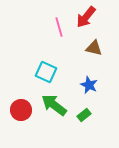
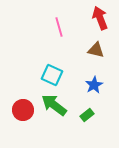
red arrow: moved 14 px right, 1 px down; rotated 120 degrees clockwise
brown triangle: moved 2 px right, 2 px down
cyan square: moved 6 px right, 3 px down
blue star: moved 5 px right; rotated 18 degrees clockwise
red circle: moved 2 px right
green rectangle: moved 3 px right
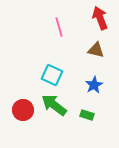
green rectangle: rotated 56 degrees clockwise
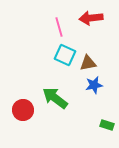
red arrow: moved 9 px left; rotated 75 degrees counterclockwise
brown triangle: moved 8 px left, 13 px down; rotated 24 degrees counterclockwise
cyan square: moved 13 px right, 20 px up
blue star: rotated 18 degrees clockwise
green arrow: moved 1 px right, 7 px up
green rectangle: moved 20 px right, 10 px down
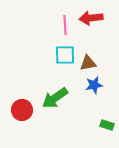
pink line: moved 6 px right, 2 px up; rotated 12 degrees clockwise
cyan square: rotated 25 degrees counterclockwise
green arrow: rotated 72 degrees counterclockwise
red circle: moved 1 px left
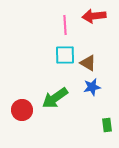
red arrow: moved 3 px right, 2 px up
brown triangle: rotated 42 degrees clockwise
blue star: moved 2 px left, 2 px down
green rectangle: rotated 64 degrees clockwise
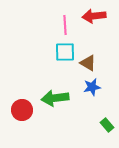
cyan square: moved 3 px up
green arrow: rotated 28 degrees clockwise
green rectangle: rotated 32 degrees counterclockwise
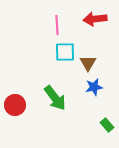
red arrow: moved 1 px right, 3 px down
pink line: moved 8 px left
brown triangle: rotated 30 degrees clockwise
blue star: moved 2 px right
green arrow: rotated 120 degrees counterclockwise
red circle: moved 7 px left, 5 px up
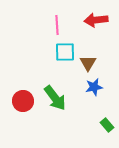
red arrow: moved 1 px right, 1 px down
red circle: moved 8 px right, 4 px up
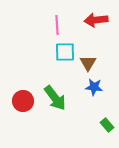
blue star: rotated 18 degrees clockwise
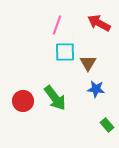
red arrow: moved 3 px right, 3 px down; rotated 35 degrees clockwise
pink line: rotated 24 degrees clockwise
blue star: moved 2 px right, 2 px down
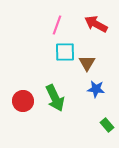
red arrow: moved 3 px left, 1 px down
brown triangle: moved 1 px left
green arrow: rotated 12 degrees clockwise
